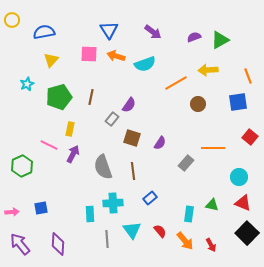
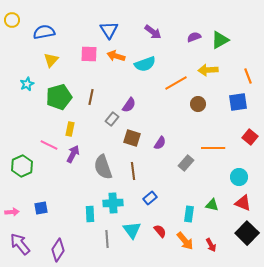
purple diamond at (58, 244): moved 6 px down; rotated 30 degrees clockwise
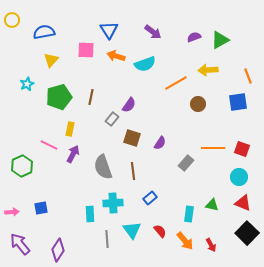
pink square at (89, 54): moved 3 px left, 4 px up
red square at (250, 137): moved 8 px left, 12 px down; rotated 21 degrees counterclockwise
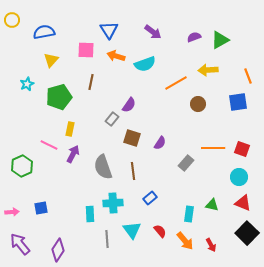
brown line at (91, 97): moved 15 px up
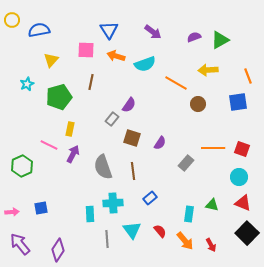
blue semicircle at (44, 32): moved 5 px left, 2 px up
orange line at (176, 83): rotated 60 degrees clockwise
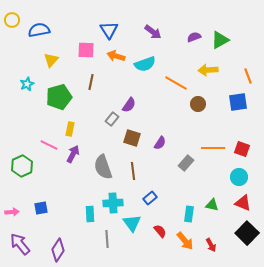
cyan triangle at (132, 230): moved 7 px up
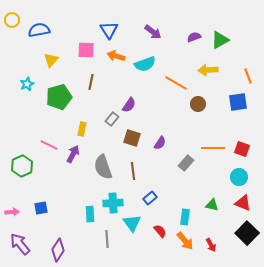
yellow rectangle at (70, 129): moved 12 px right
cyan rectangle at (189, 214): moved 4 px left, 3 px down
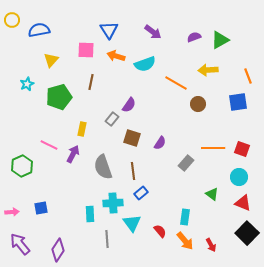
blue rectangle at (150, 198): moved 9 px left, 5 px up
green triangle at (212, 205): moved 11 px up; rotated 24 degrees clockwise
